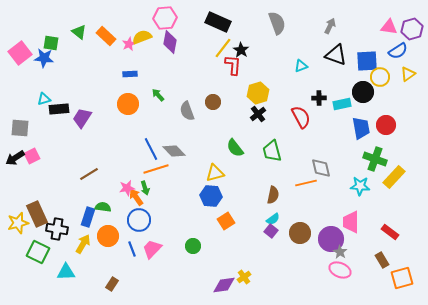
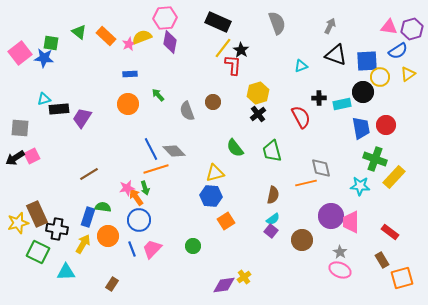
brown circle at (300, 233): moved 2 px right, 7 px down
purple circle at (331, 239): moved 23 px up
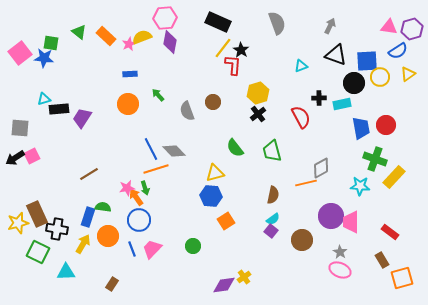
black circle at (363, 92): moved 9 px left, 9 px up
gray diamond at (321, 168): rotated 75 degrees clockwise
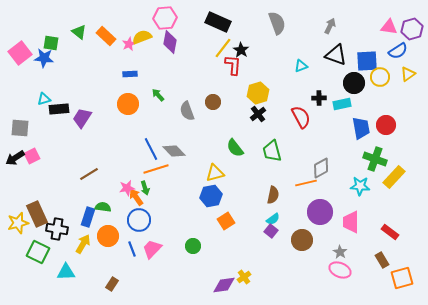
blue hexagon at (211, 196): rotated 15 degrees counterclockwise
purple circle at (331, 216): moved 11 px left, 4 px up
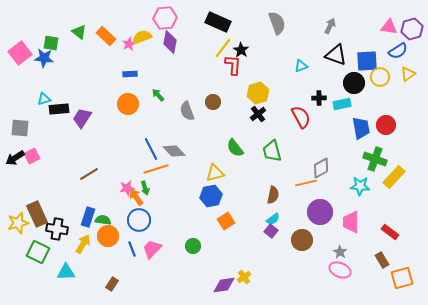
green semicircle at (103, 207): moved 13 px down
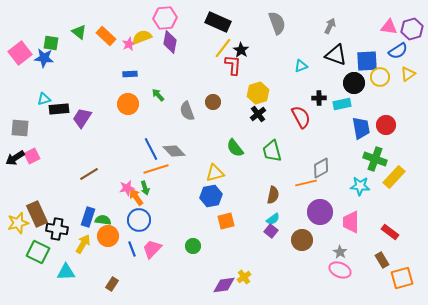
orange square at (226, 221): rotated 18 degrees clockwise
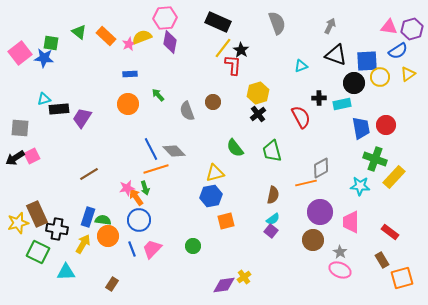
brown circle at (302, 240): moved 11 px right
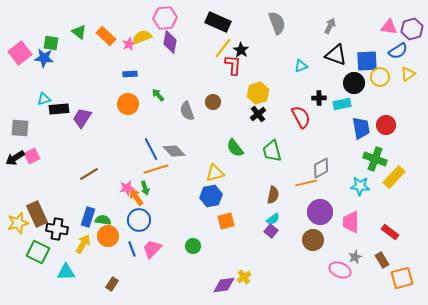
gray star at (340, 252): moved 15 px right, 5 px down; rotated 16 degrees clockwise
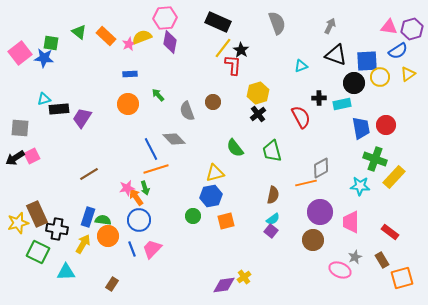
gray diamond at (174, 151): moved 12 px up
green circle at (193, 246): moved 30 px up
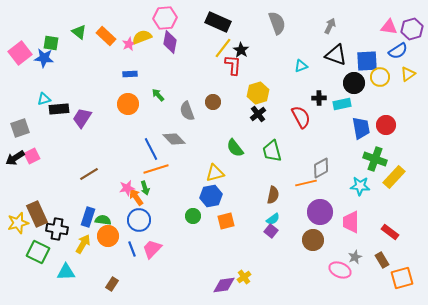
gray square at (20, 128): rotated 24 degrees counterclockwise
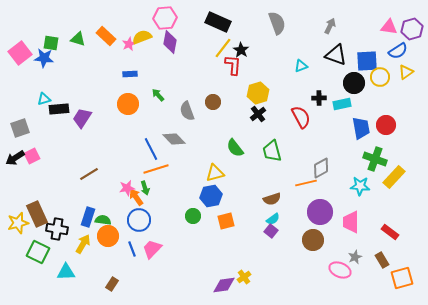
green triangle at (79, 32): moved 1 px left, 7 px down; rotated 21 degrees counterclockwise
yellow triangle at (408, 74): moved 2 px left, 2 px up
brown semicircle at (273, 195): moved 1 px left, 4 px down; rotated 60 degrees clockwise
